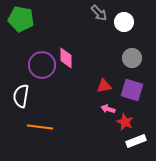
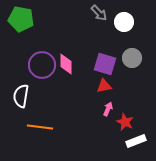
pink diamond: moved 6 px down
purple square: moved 27 px left, 26 px up
pink arrow: rotated 96 degrees clockwise
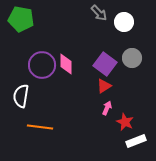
purple square: rotated 20 degrees clockwise
red triangle: rotated 21 degrees counterclockwise
pink arrow: moved 1 px left, 1 px up
